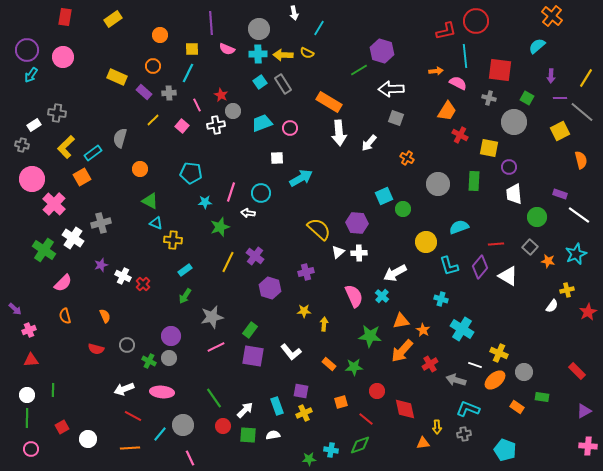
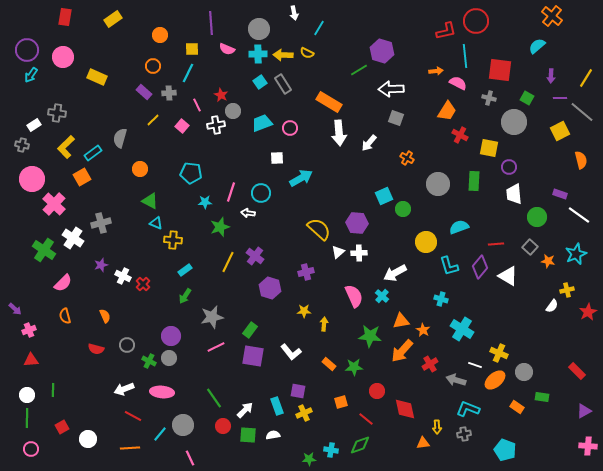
yellow rectangle at (117, 77): moved 20 px left
purple square at (301, 391): moved 3 px left
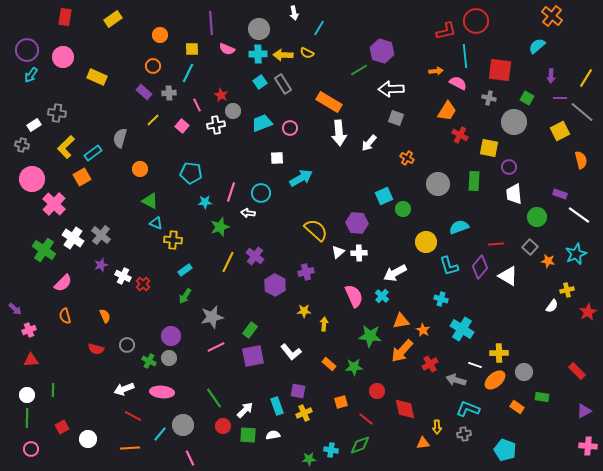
gray cross at (101, 223): moved 12 px down; rotated 36 degrees counterclockwise
yellow semicircle at (319, 229): moved 3 px left, 1 px down
purple hexagon at (270, 288): moved 5 px right, 3 px up; rotated 10 degrees clockwise
yellow cross at (499, 353): rotated 24 degrees counterclockwise
purple square at (253, 356): rotated 20 degrees counterclockwise
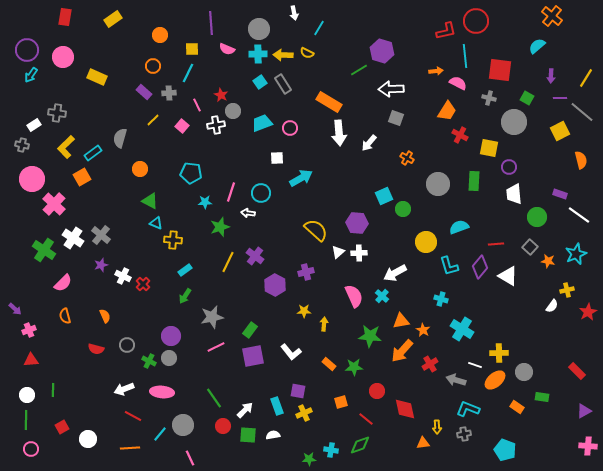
green line at (27, 418): moved 1 px left, 2 px down
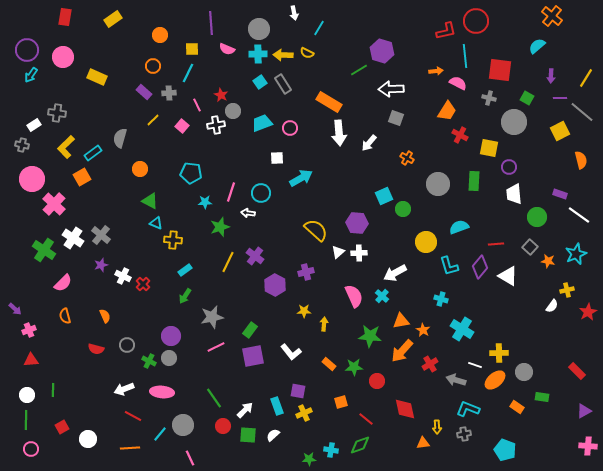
red circle at (377, 391): moved 10 px up
white semicircle at (273, 435): rotated 32 degrees counterclockwise
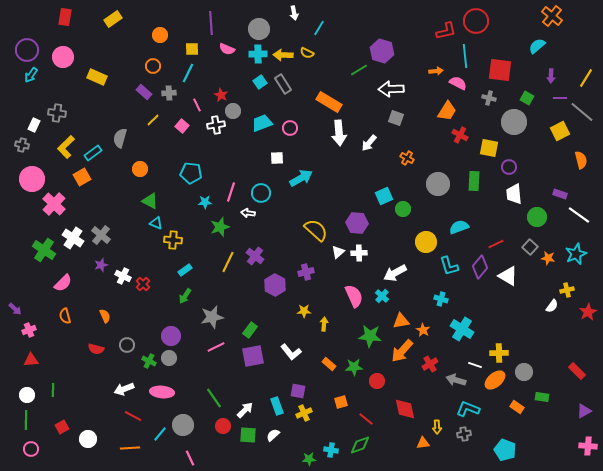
white rectangle at (34, 125): rotated 32 degrees counterclockwise
red line at (496, 244): rotated 21 degrees counterclockwise
orange star at (548, 261): moved 3 px up
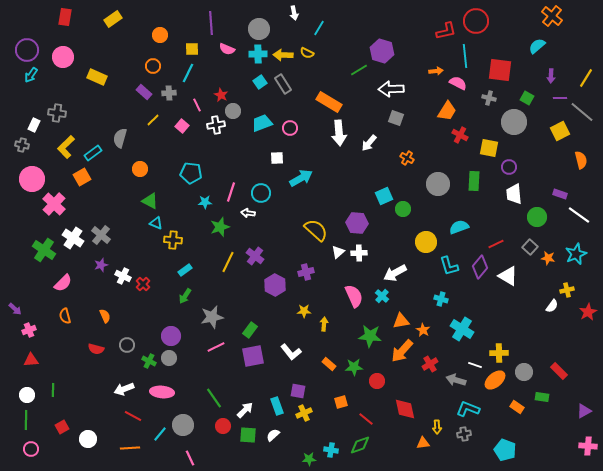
red rectangle at (577, 371): moved 18 px left
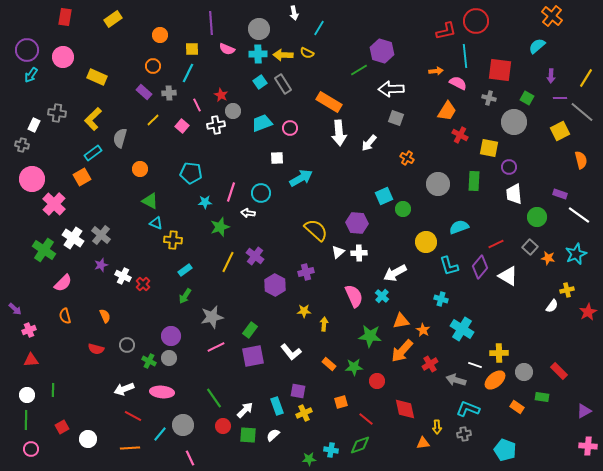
yellow L-shape at (66, 147): moved 27 px right, 28 px up
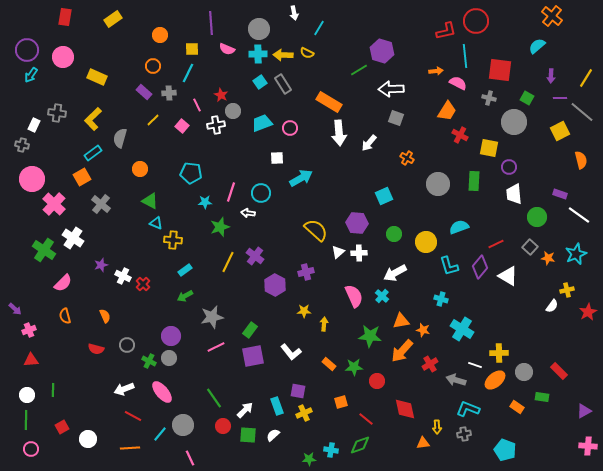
green circle at (403, 209): moved 9 px left, 25 px down
gray cross at (101, 235): moved 31 px up
green arrow at (185, 296): rotated 28 degrees clockwise
orange star at (423, 330): rotated 16 degrees counterclockwise
pink ellipse at (162, 392): rotated 45 degrees clockwise
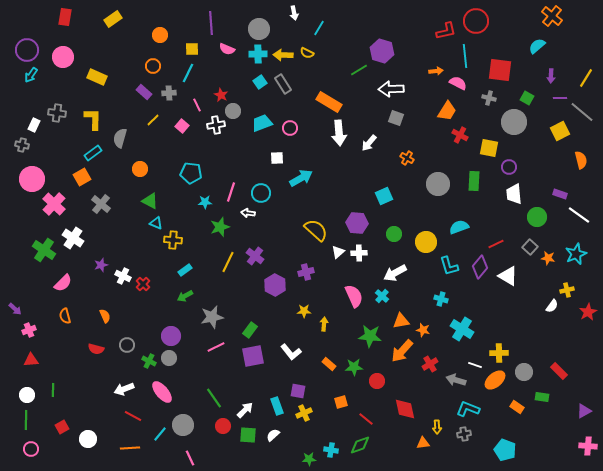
yellow L-shape at (93, 119): rotated 135 degrees clockwise
